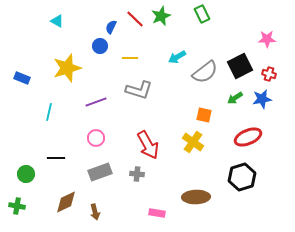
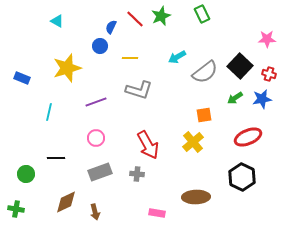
black square: rotated 20 degrees counterclockwise
orange square: rotated 21 degrees counterclockwise
yellow cross: rotated 15 degrees clockwise
black hexagon: rotated 16 degrees counterclockwise
green cross: moved 1 px left, 3 px down
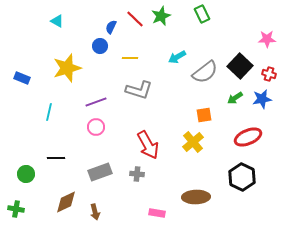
pink circle: moved 11 px up
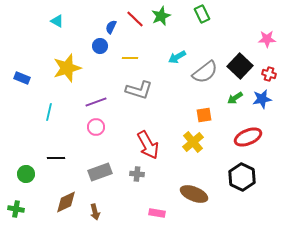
brown ellipse: moved 2 px left, 3 px up; rotated 24 degrees clockwise
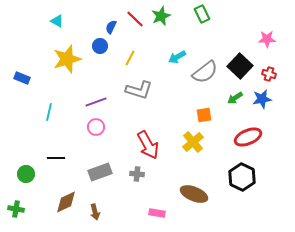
yellow line: rotated 63 degrees counterclockwise
yellow star: moved 9 px up
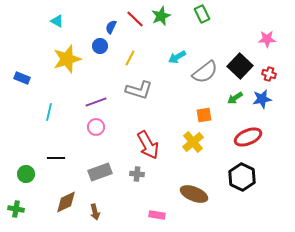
pink rectangle: moved 2 px down
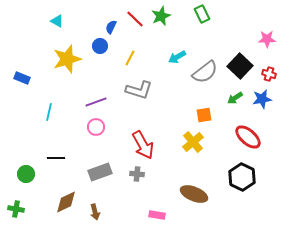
red ellipse: rotated 64 degrees clockwise
red arrow: moved 5 px left
